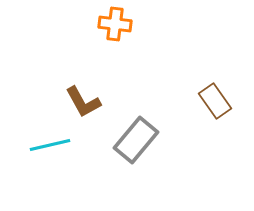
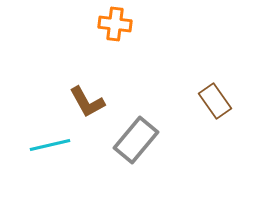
brown L-shape: moved 4 px right
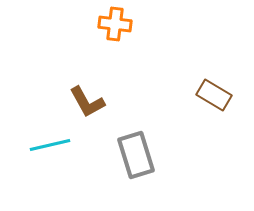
brown rectangle: moved 1 px left, 6 px up; rotated 24 degrees counterclockwise
gray rectangle: moved 15 px down; rotated 57 degrees counterclockwise
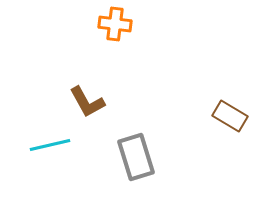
brown rectangle: moved 16 px right, 21 px down
gray rectangle: moved 2 px down
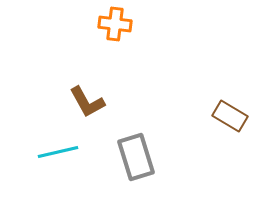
cyan line: moved 8 px right, 7 px down
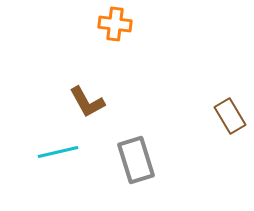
brown rectangle: rotated 28 degrees clockwise
gray rectangle: moved 3 px down
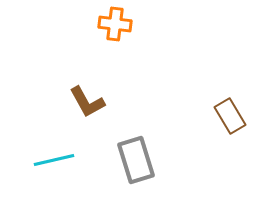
cyan line: moved 4 px left, 8 px down
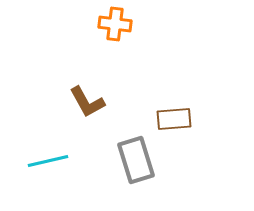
brown rectangle: moved 56 px left, 3 px down; rotated 64 degrees counterclockwise
cyan line: moved 6 px left, 1 px down
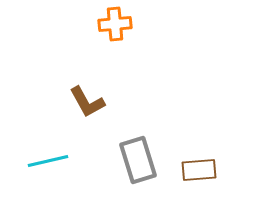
orange cross: rotated 12 degrees counterclockwise
brown rectangle: moved 25 px right, 51 px down
gray rectangle: moved 2 px right
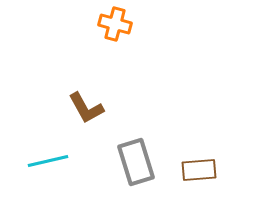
orange cross: rotated 20 degrees clockwise
brown L-shape: moved 1 px left, 6 px down
gray rectangle: moved 2 px left, 2 px down
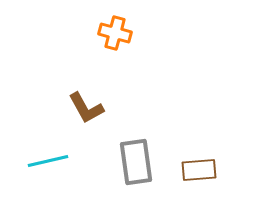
orange cross: moved 9 px down
gray rectangle: rotated 9 degrees clockwise
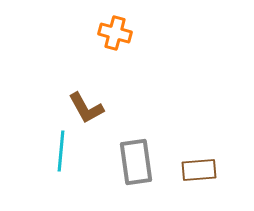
cyan line: moved 13 px right, 10 px up; rotated 72 degrees counterclockwise
